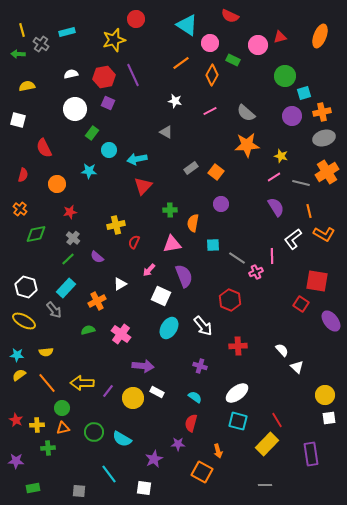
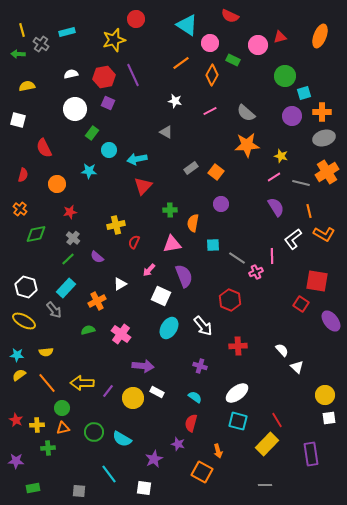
orange cross at (322, 112): rotated 12 degrees clockwise
purple star at (178, 444): rotated 16 degrees clockwise
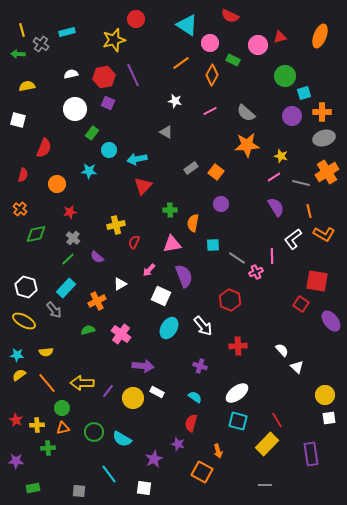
red semicircle at (44, 148): rotated 132 degrees counterclockwise
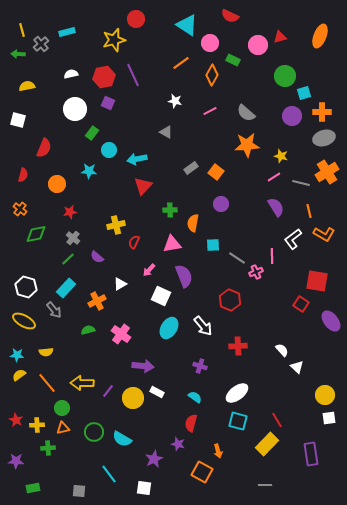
gray cross at (41, 44): rotated 14 degrees clockwise
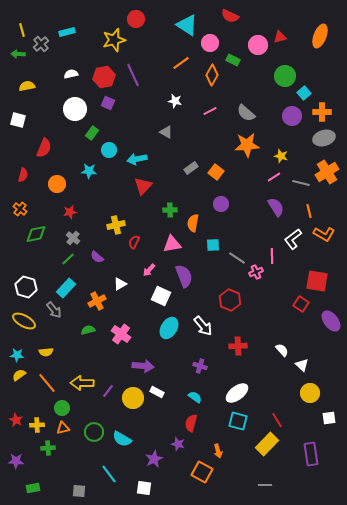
cyan square at (304, 93): rotated 24 degrees counterclockwise
white triangle at (297, 367): moved 5 px right, 2 px up
yellow circle at (325, 395): moved 15 px left, 2 px up
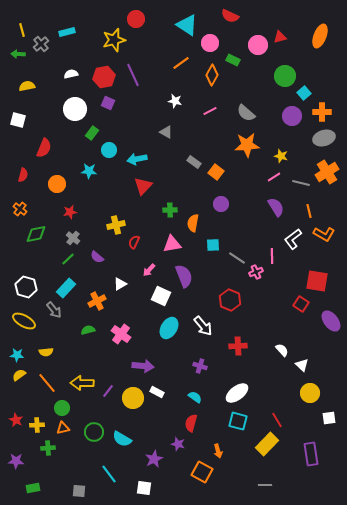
gray rectangle at (191, 168): moved 3 px right, 6 px up; rotated 72 degrees clockwise
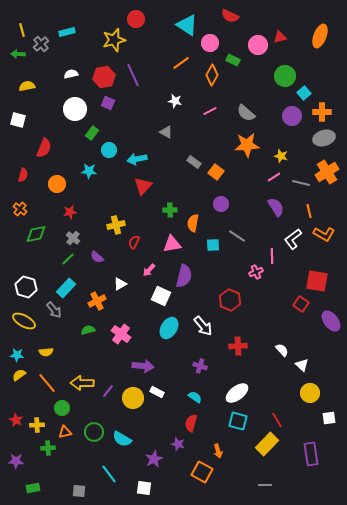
gray line at (237, 258): moved 22 px up
purple semicircle at (184, 276): rotated 35 degrees clockwise
orange triangle at (63, 428): moved 2 px right, 4 px down
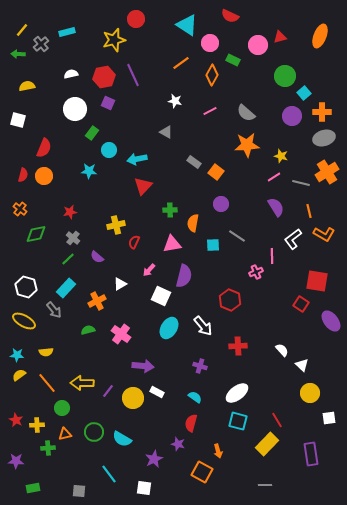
yellow line at (22, 30): rotated 56 degrees clockwise
orange circle at (57, 184): moved 13 px left, 8 px up
orange triangle at (65, 432): moved 2 px down
